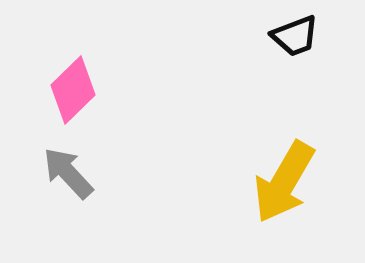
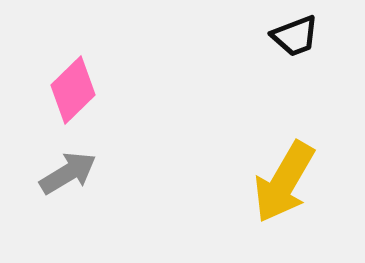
gray arrow: rotated 102 degrees clockwise
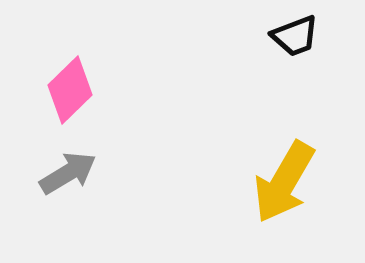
pink diamond: moved 3 px left
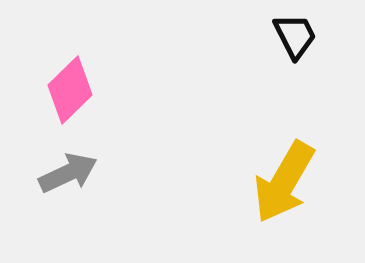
black trapezoid: rotated 96 degrees counterclockwise
gray arrow: rotated 6 degrees clockwise
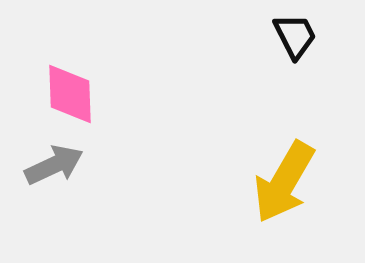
pink diamond: moved 4 px down; rotated 48 degrees counterclockwise
gray arrow: moved 14 px left, 8 px up
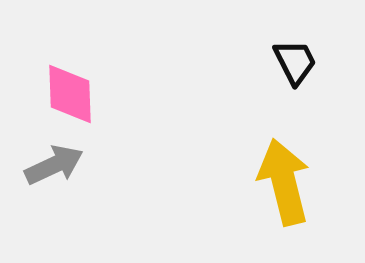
black trapezoid: moved 26 px down
yellow arrow: rotated 136 degrees clockwise
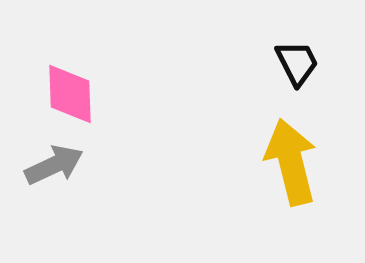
black trapezoid: moved 2 px right, 1 px down
yellow arrow: moved 7 px right, 20 px up
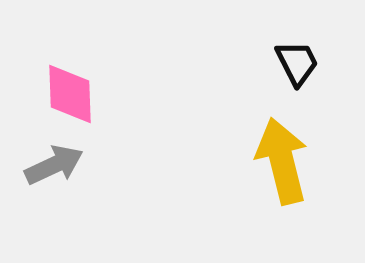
yellow arrow: moved 9 px left, 1 px up
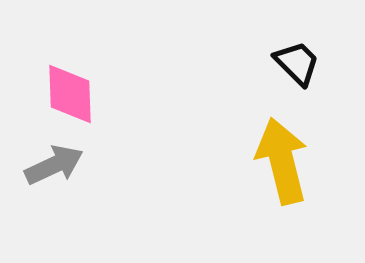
black trapezoid: rotated 18 degrees counterclockwise
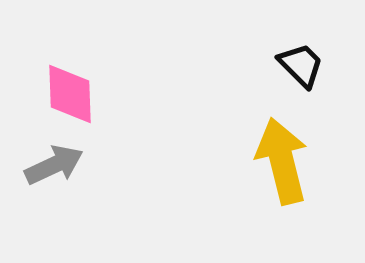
black trapezoid: moved 4 px right, 2 px down
